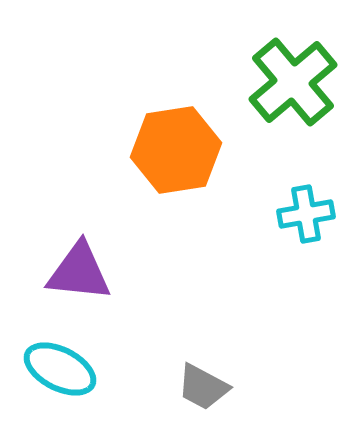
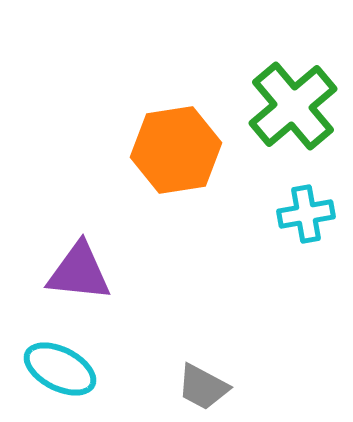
green cross: moved 24 px down
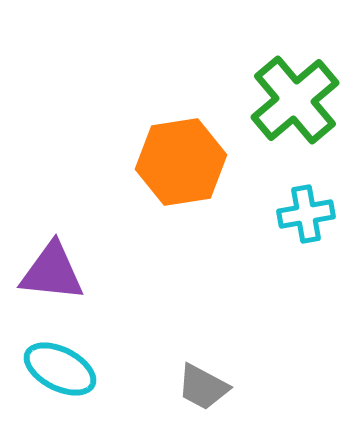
green cross: moved 2 px right, 6 px up
orange hexagon: moved 5 px right, 12 px down
purple triangle: moved 27 px left
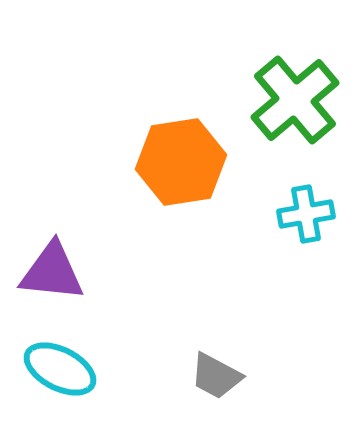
gray trapezoid: moved 13 px right, 11 px up
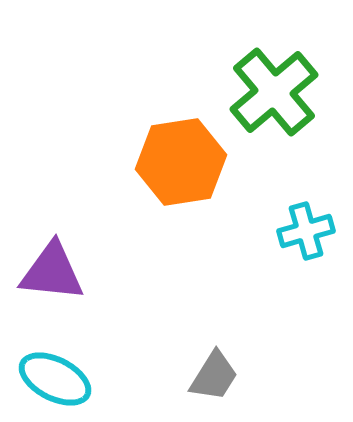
green cross: moved 21 px left, 8 px up
cyan cross: moved 17 px down; rotated 6 degrees counterclockwise
cyan ellipse: moved 5 px left, 10 px down
gray trapezoid: moved 2 px left; rotated 86 degrees counterclockwise
